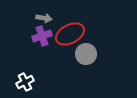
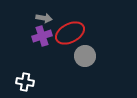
red ellipse: moved 1 px up
gray circle: moved 1 px left, 2 px down
white cross: rotated 36 degrees clockwise
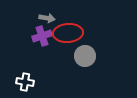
gray arrow: moved 3 px right
red ellipse: moved 2 px left; rotated 24 degrees clockwise
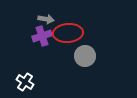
gray arrow: moved 1 px left, 1 px down
white cross: rotated 24 degrees clockwise
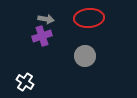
red ellipse: moved 21 px right, 15 px up
